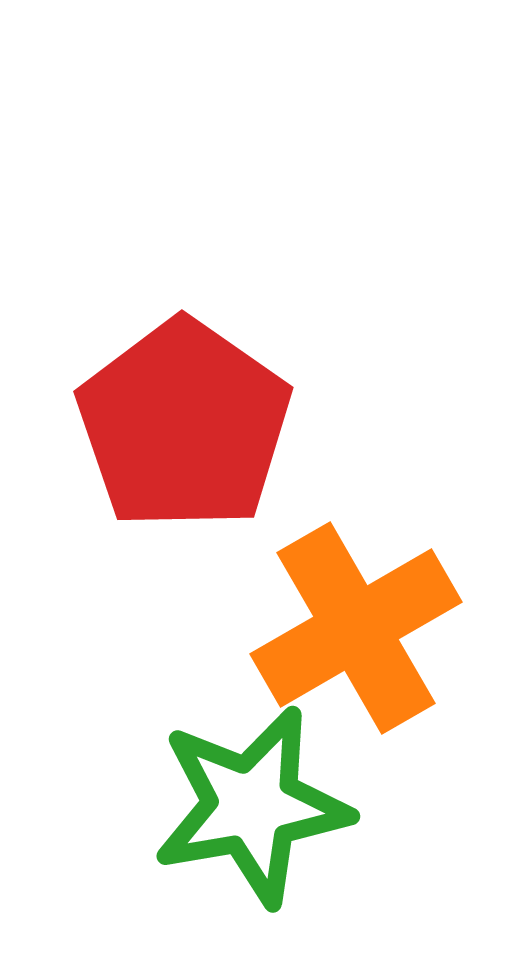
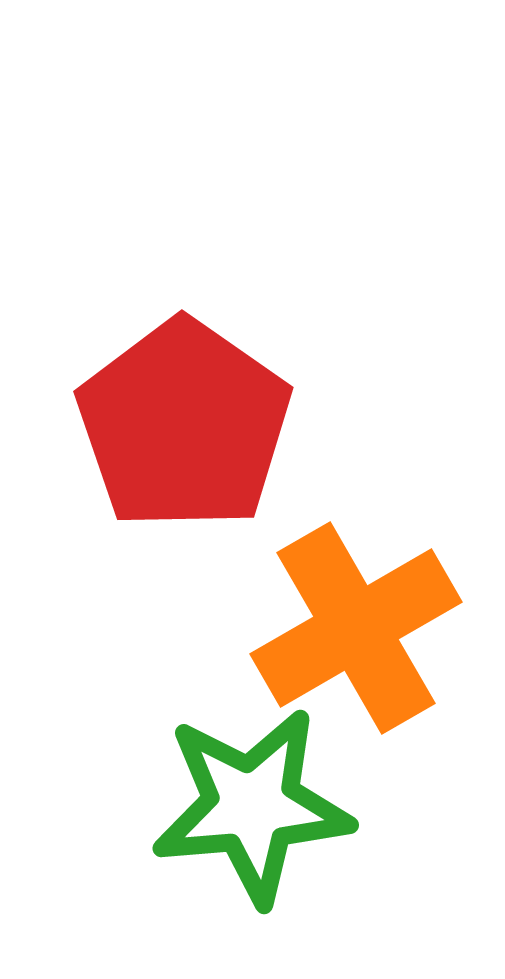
green star: rotated 5 degrees clockwise
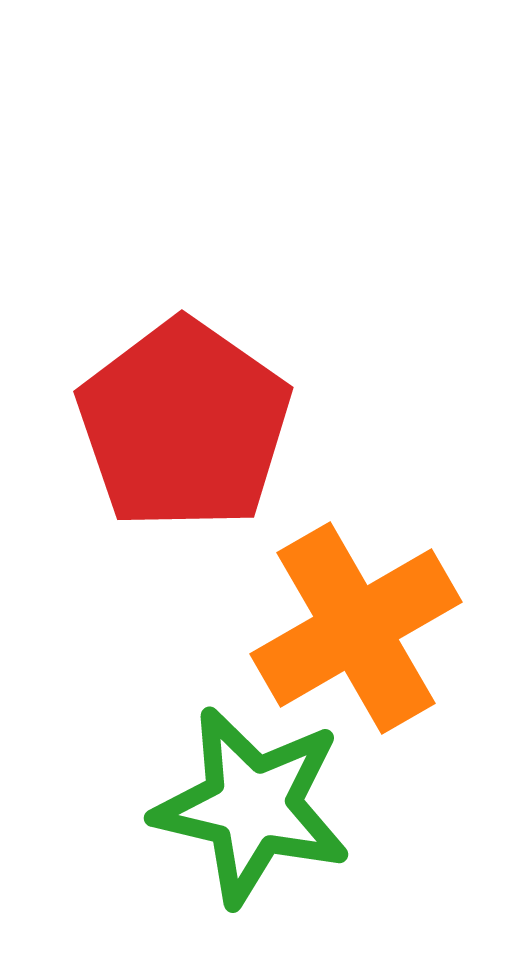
green star: rotated 18 degrees clockwise
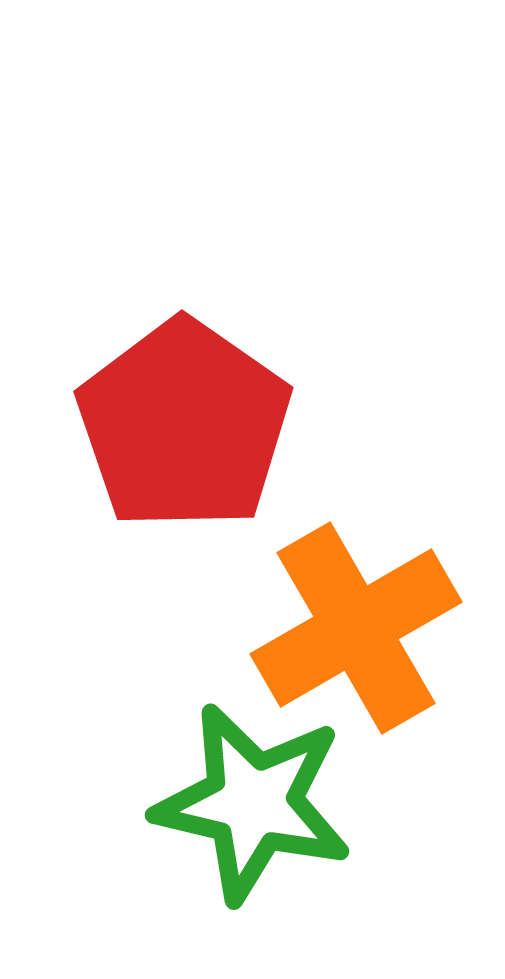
green star: moved 1 px right, 3 px up
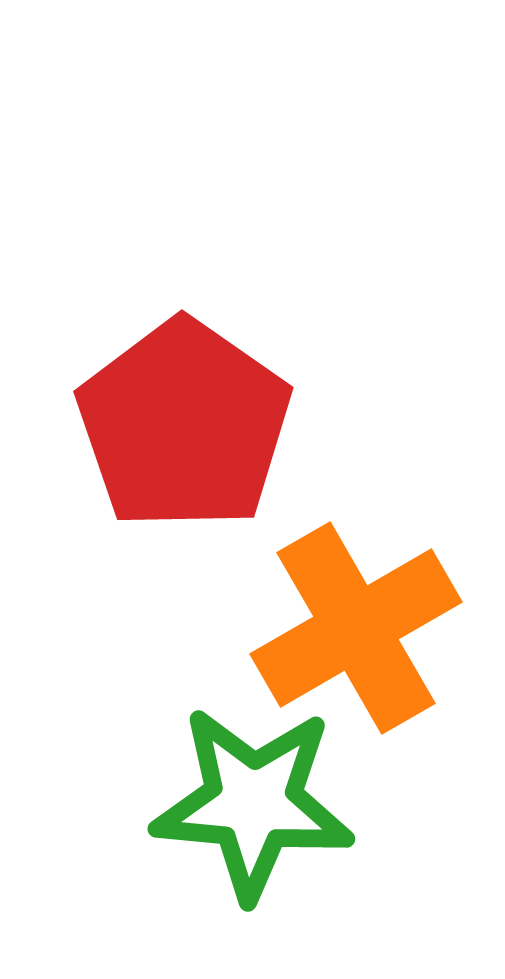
green star: rotated 8 degrees counterclockwise
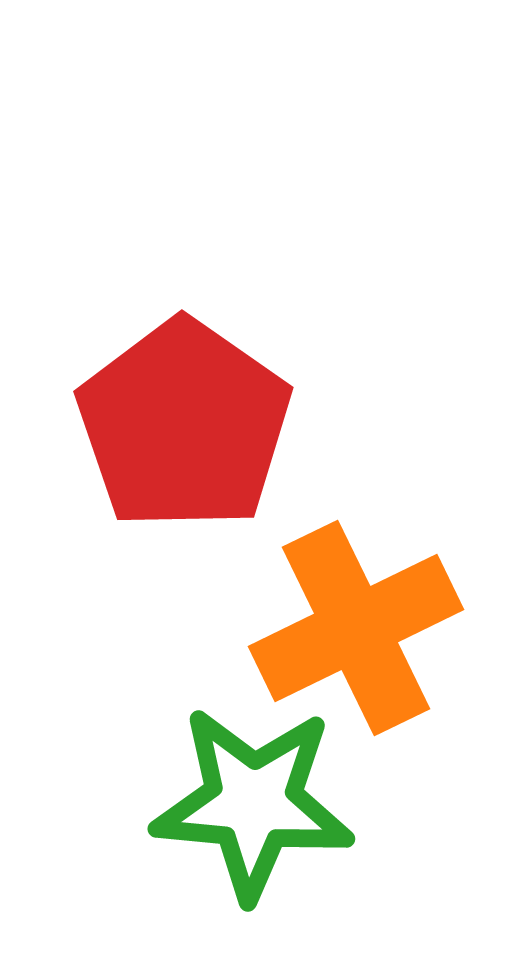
orange cross: rotated 4 degrees clockwise
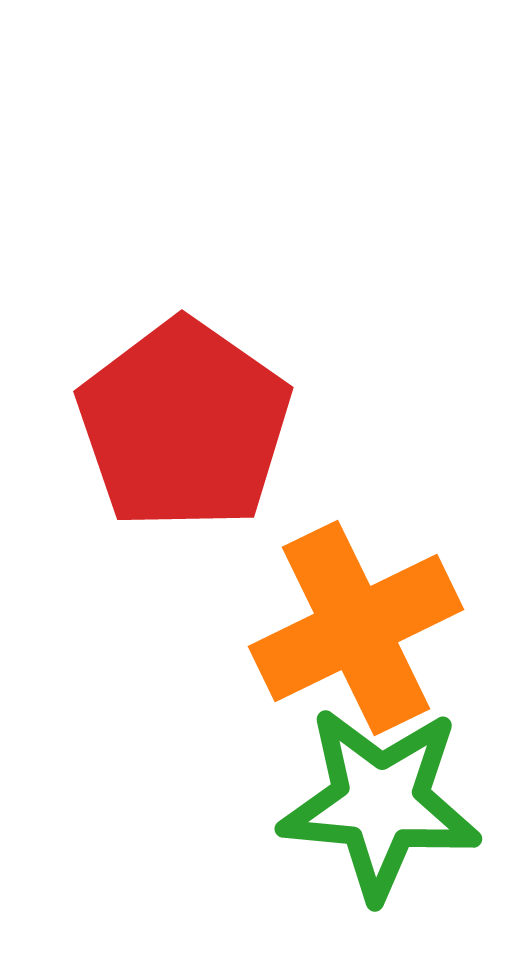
green star: moved 127 px right
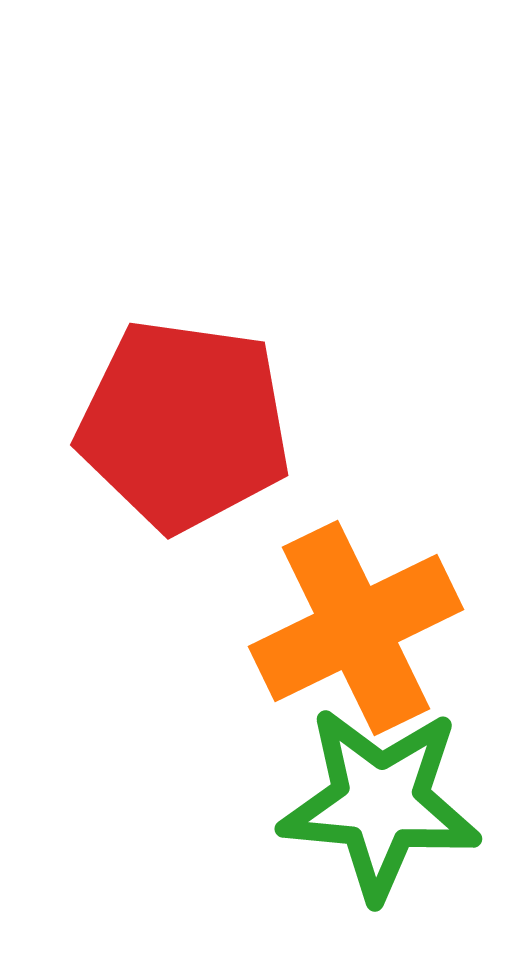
red pentagon: rotated 27 degrees counterclockwise
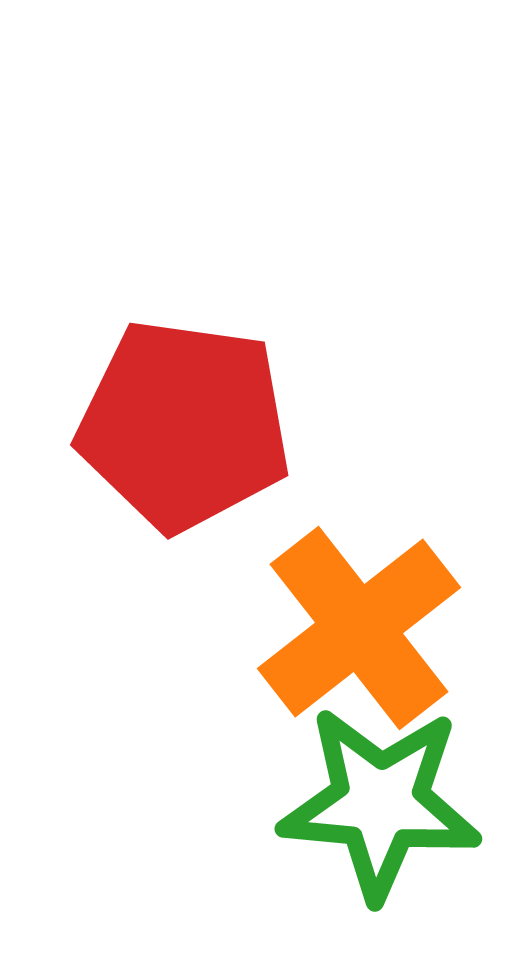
orange cross: moved 3 px right; rotated 12 degrees counterclockwise
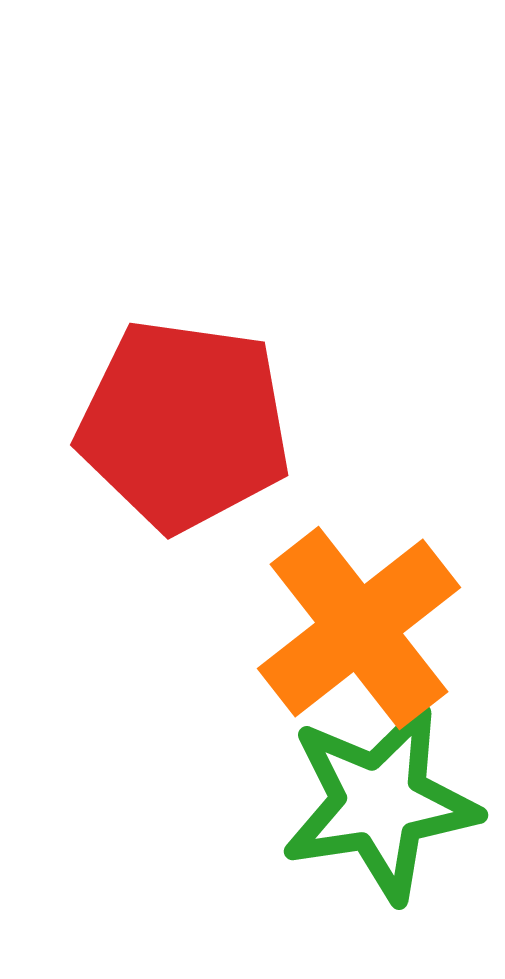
green star: rotated 14 degrees counterclockwise
